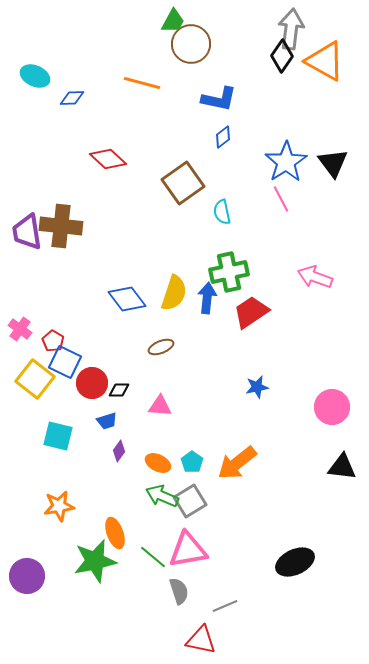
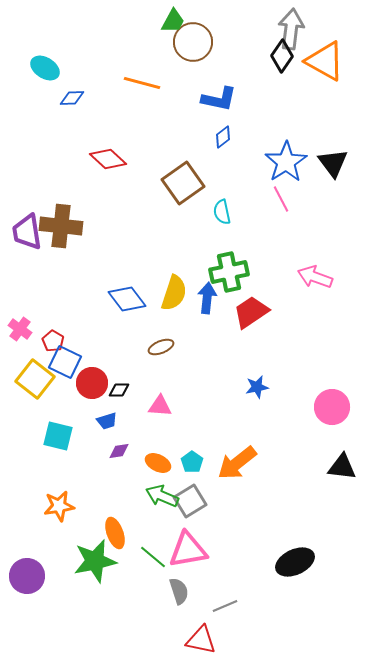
brown circle at (191, 44): moved 2 px right, 2 px up
cyan ellipse at (35, 76): moved 10 px right, 8 px up; rotated 8 degrees clockwise
purple diamond at (119, 451): rotated 45 degrees clockwise
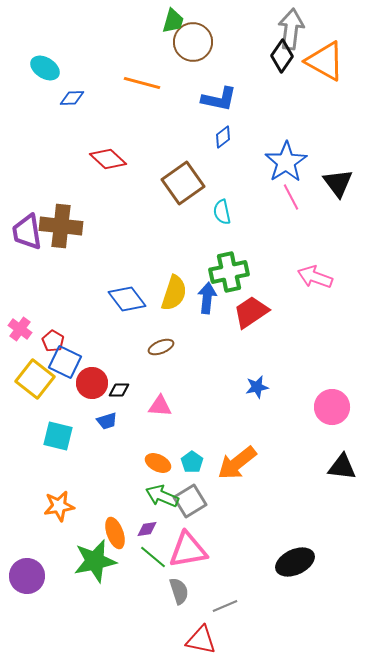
green trapezoid at (173, 21): rotated 12 degrees counterclockwise
black triangle at (333, 163): moved 5 px right, 20 px down
pink line at (281, 199): moved 10 px right, 2 px up
purple diamond at (119, 451): moved 28 px right, 78 px down
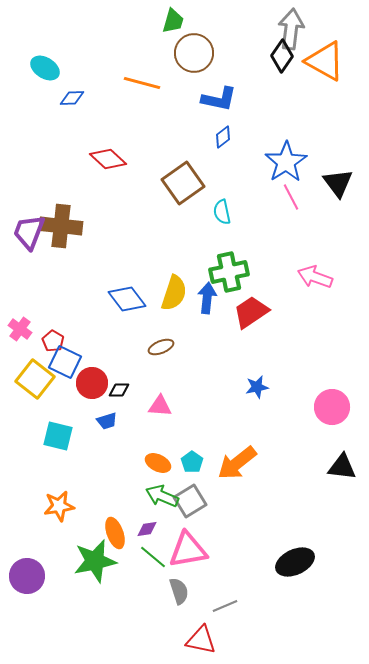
brown circle at (193, 42): moved 1 px right, 11 px down
purple trapezoid at (27, 232): moved 2 px right; rotated 30 degrees clockwise
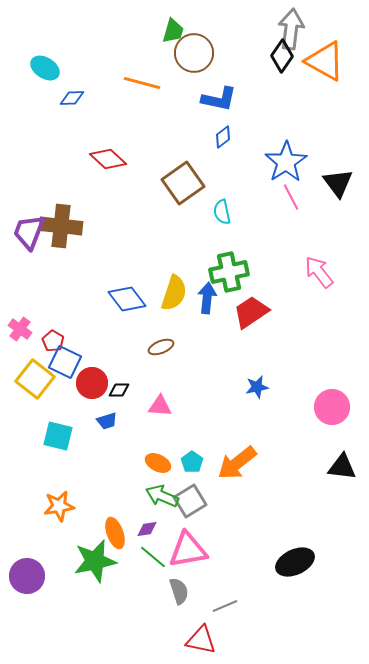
green trapezoid at (173, 21): moved 10 px down
pink arrow at (315, 277): moved 4 px right, 5 px up; rotated 32 degrees clockwise
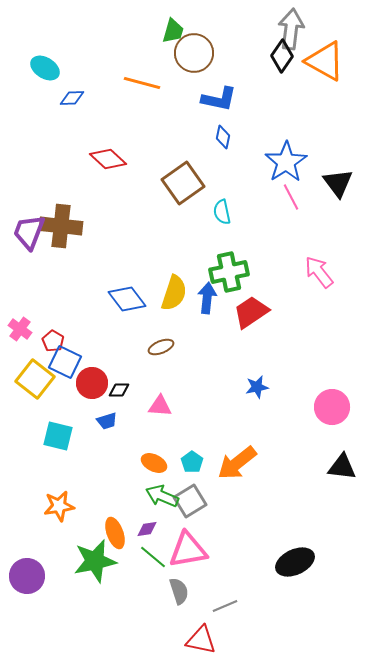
blue diamond at (223, 137): rotated 40 degrees counterclockwise
orange ellipse at (158, 463): moved 4 px left
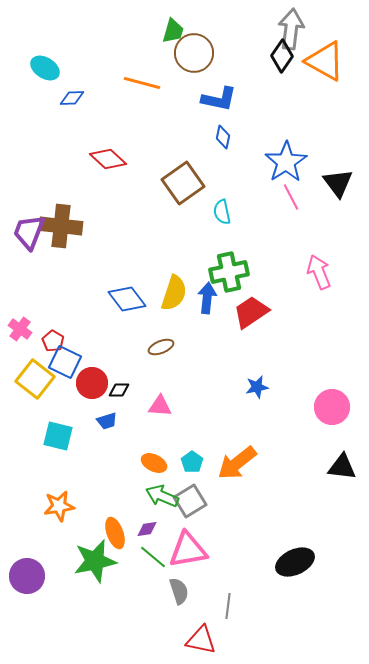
pink arrow at (319, 272): rotated 16 degrees clockwise
gray line at (225, 606): moved 3 px right; rotated 60 degrees counterclockwise
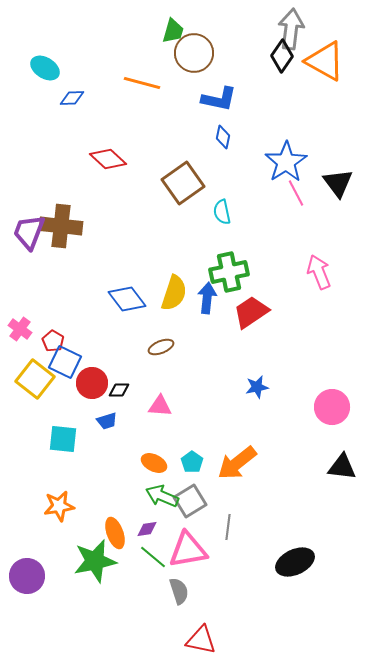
pink line at (291, 197): moved 5 px right, 4 px up
cyan square at (58, 436): moved 5 px right, 3 px down; rotated 8 degrees counterclockwise
gray line at (228, 606): moved 79 px up
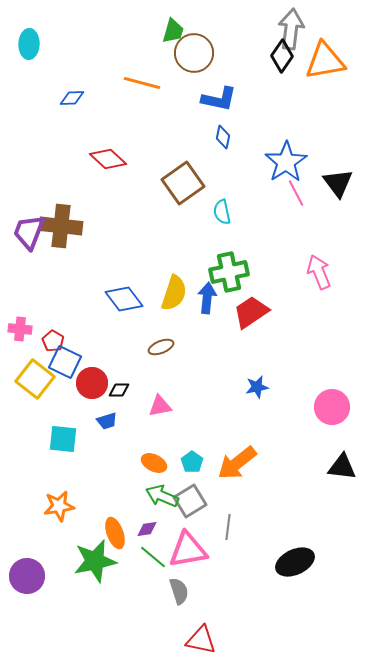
orange triangle at (325, 61): rotated 39 degrees counterclockwise
cyan ellipse at (45, 68): moved 16 px left, 24 px up; rotated 60 degrees clockwise
blue diamond at (127, 299): moved 3 px left
pink cross at (20, 329): rotated 30 degrees counterclockwise
pink triangle at (160, 406): rotated 15 degrees counterclockwise
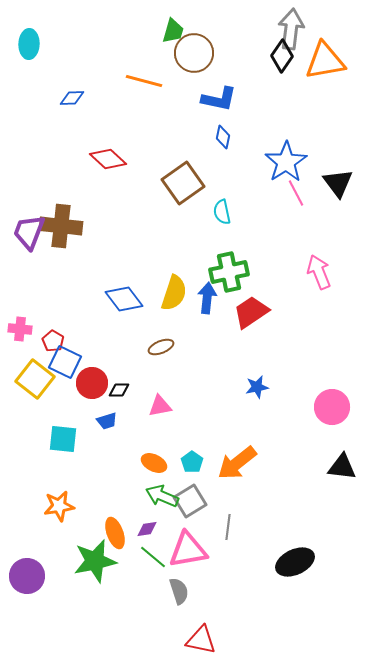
orange line at (142, 83): moved 2 px right, 2 px up
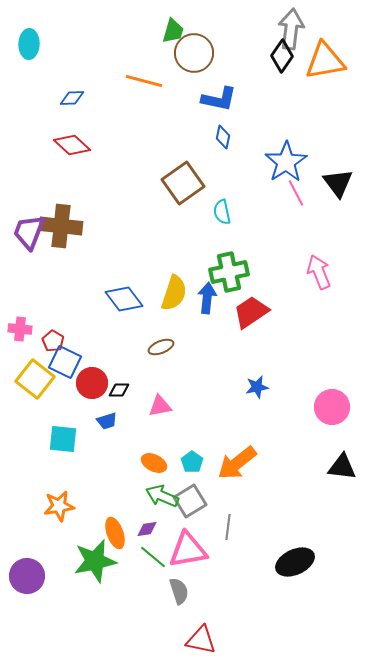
red diamond at (108, 159): moved 36 px left, 14 px up
